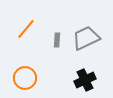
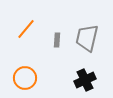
gray trapezoid: moved 1 px right; rotated 52 degrees counterclockwise
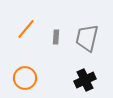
gray rectangle: moved 1 px left, 3 px up
